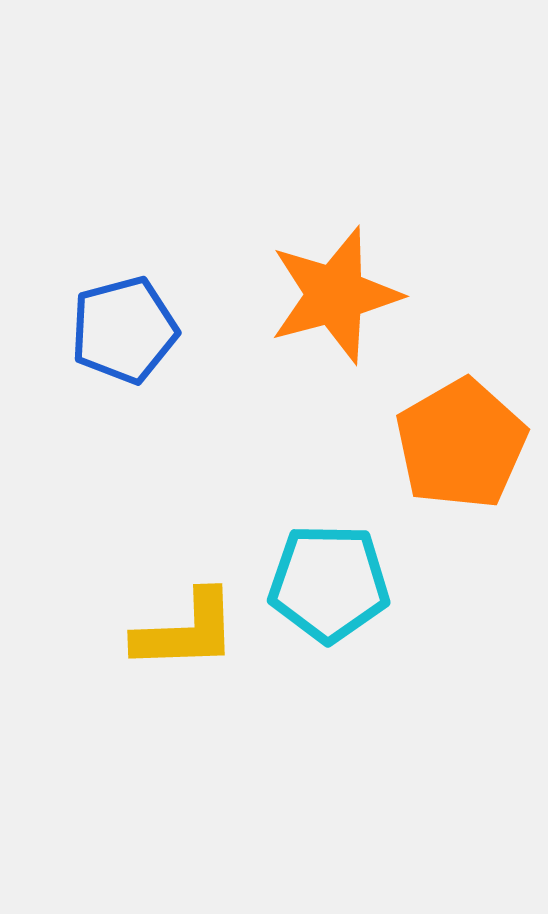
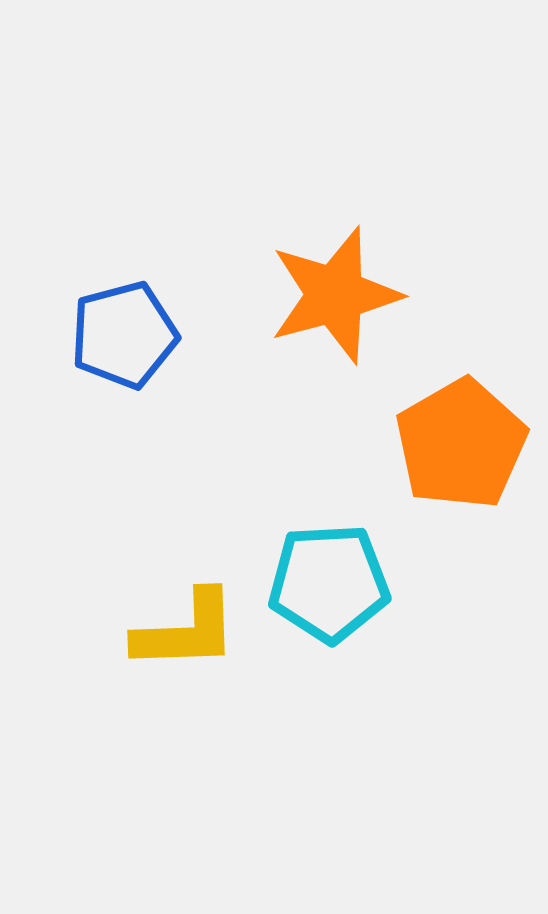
blue pentagon: moved 5 px down
cyan pentagon: rotated 4 degrees counterclockwise
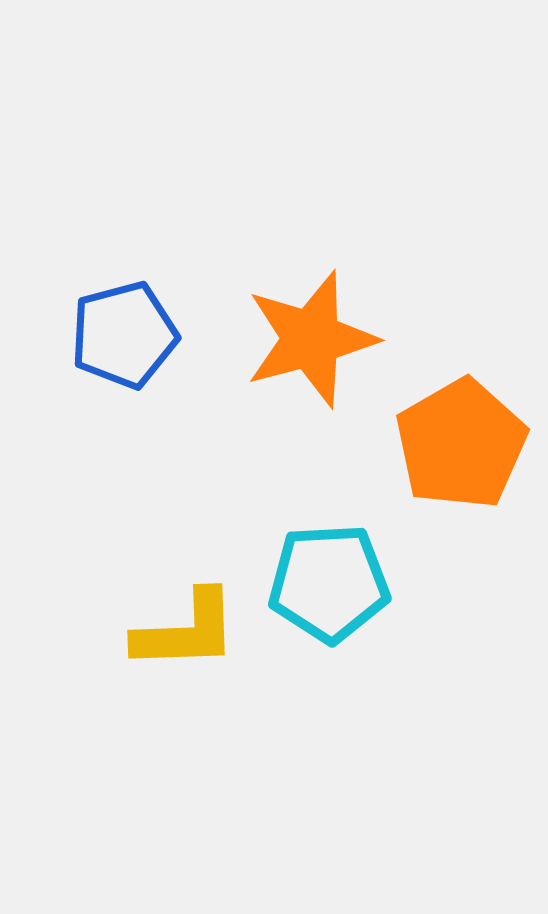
orange star: moved 24 px left, 44 px down
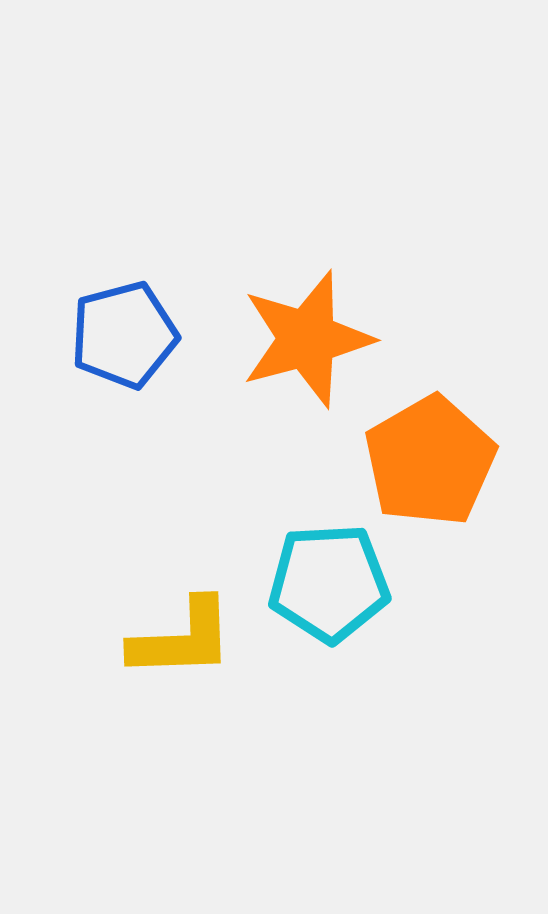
orange star: moved 4 px left
orange pentagon: moved 31 px left, 17 px down
yellow L-shape: moved 4 px left, 8 px down
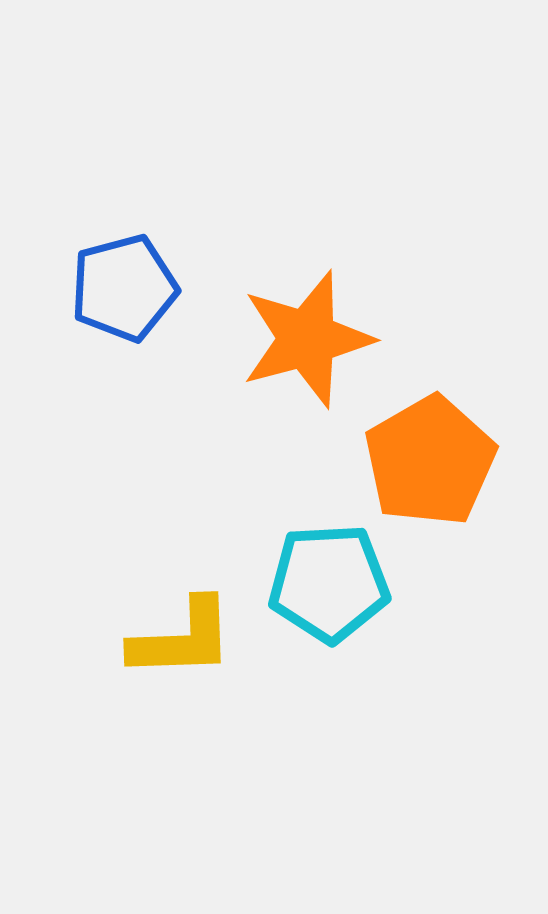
blue pentagon: moved 47 px up
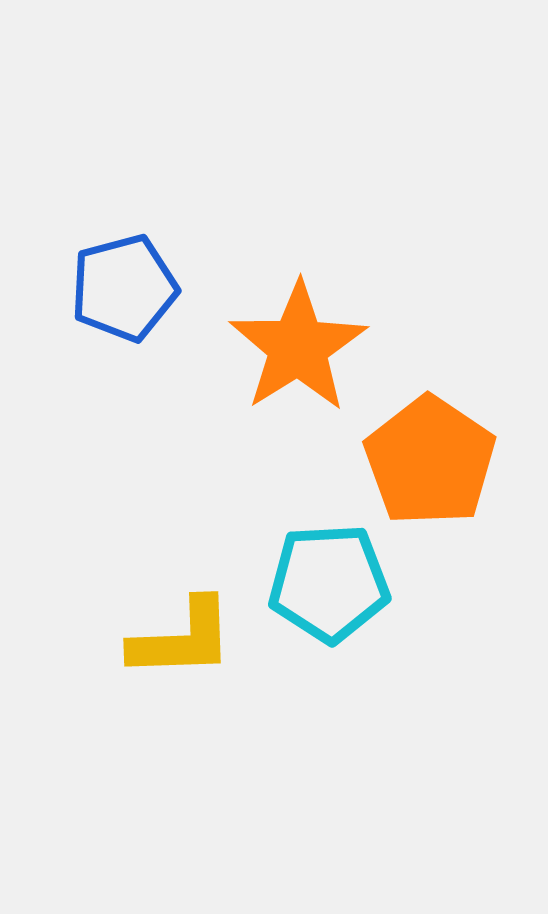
orange star: moved 9 px left, 8 px down; rotated 17 degrees counterclockwise
orange pentagon: rotated 8 degrees counterclockwise
